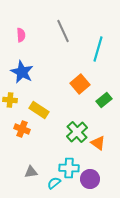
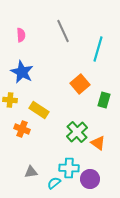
green rectangle: rotated 35 degrees counterclockwise
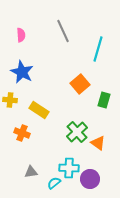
orange cross: moved 4 px down
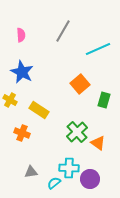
gray line: rotated 55 degrees clockwise
cyan line: rotated 50 degrees clockwise
yellow cross: rotated 24 degrees clockwise
